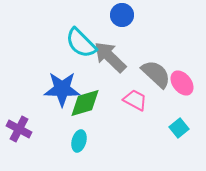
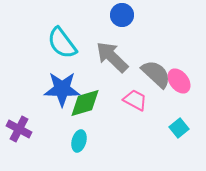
cyan semicircle: moved 19 px left; rotated 8 degrees clockwise
gray arrow: moved 2 px right
pink ellipse: moved 3 px left, 2 px up
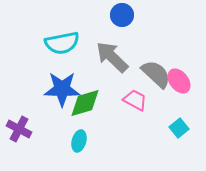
cyan semicircle: rotated 64 degrees counterclockwise
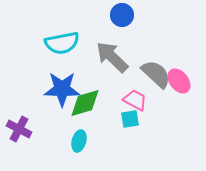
cyan square: moved 49 px left, 9 px up; rotated 30 degrees clockwise
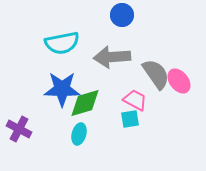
gray arrow: rotated 48 degrees counterclockwise
gray semicircle: rotated 12 degrees clockwise
cyan ellipse: moved 7 px up
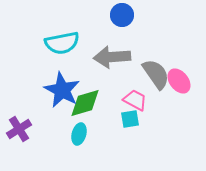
blue star: moved 1 px down; rotated 27 degrees clockwise
purple cross: rotated 30 degrees clockwise
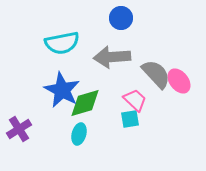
blue circle: moved 1 px left, 3 px down
gray semicircle: rotated 8 degrees counterclockwise
pink trapezoid: rotated 15 degrees clockwise
